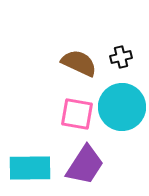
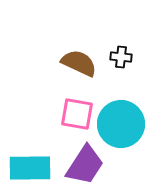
black cross: rotated 20 degrees clockwise
cyan circle: moved 1 px left, 17 px down
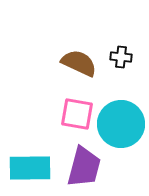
purple trapezoid: moved 1 px left, 2 px down; rotated 18 degrees counterclockwise
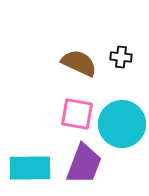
cyan circle: moved 1 px right
purple trapezoid: moved 3 px up; rotated 6 degrees clockwise
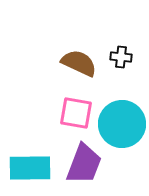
pink square: moved 1 px left, 1 px up
